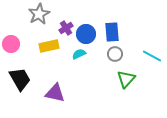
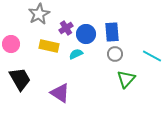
yellow rectangle: rotated 24 degrees clockwise
cyan semicircle: moved 3 px left
purple triangle: moved 5 px right; rotated 20 degrees clockwise
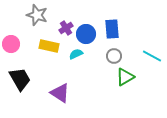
gray star: moved 2 px left, 1 px down; rotated 25 degrees counterclockwise
blue rectangle: moved 3 px up
gray circle: moved 1 px left, 2 px down
green triangle: moved 1 px left, 2 px up; rotated 18 degrees clockwise
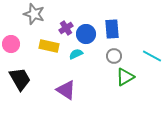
gray star: moved 3 px left, 1 px up
purple triangle: moved 6 px right, 3 px up
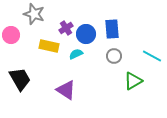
pink circle: moved 9 px up
green triangle: moved 8 px right, 4 px down
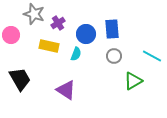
purple cross: moved 8 px left, 5 px up
cyan semicircle: rotated 136 degrees clockwise
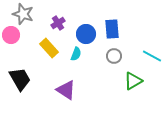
gray star: moved 11 px left
yellow rectangle: moved 2 px down; rotated 36 degrees clockwise
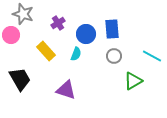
yellow rectangle: moved 3 px left, 3 px down
purple triangle: rotated 15 degrees counterclockwise
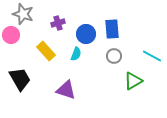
purple cross: rotated 16 degrees clockwise
